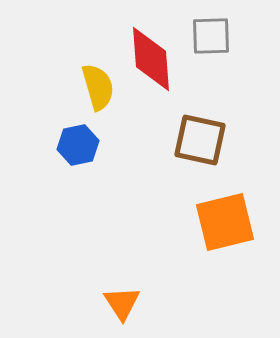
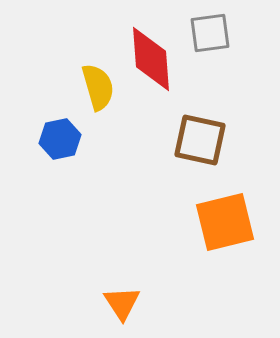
gray square: moved 1 px left, 3 px up; rotated 6 degrees counterclockwise
blue hexagon: moved 18 px left, 6 px up
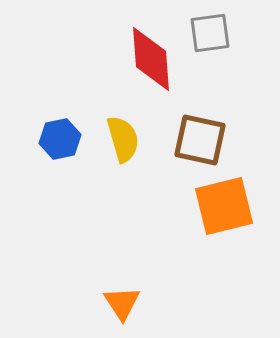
yellow semicircle: moved 25 px right, 52 px down
orange square: moved 1 px left, 16 px up
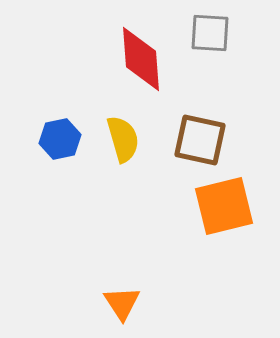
gray square: rotated 12 degrees clockwise
red diamond: moved 10 px left
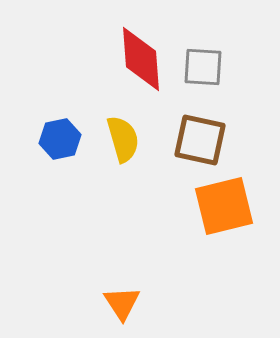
gray square: moved 7 px left, 34 px down
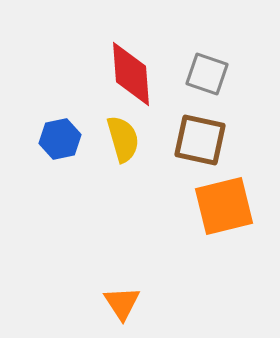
red diamond: moved 10 px left, 15 px down
gray square: moved 4 px right, 7 px down; rotated 15 degrees clockwise
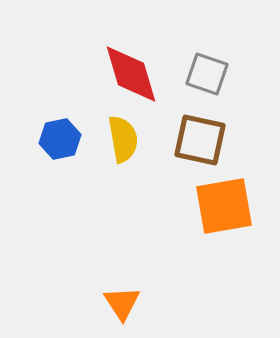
red diamond: rotated 12 degrees counterclockwise
yellow semicircle: rotated 6 degrees clockwise
orange square: rotated 4 degrees clockwise
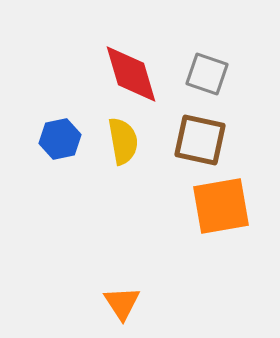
yellow semicircle: moved 2 px down
orange square: moved 3 px left
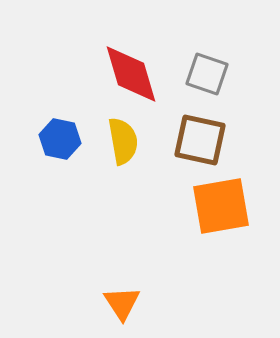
blue hexagon: rotated 24 degrees clockwise
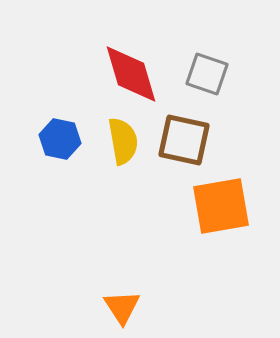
brown square: moved 16 px left
orange triangle: moved 4 px down
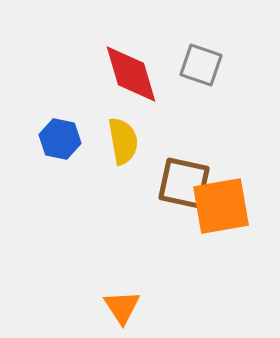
gray square: moved 6 px left, 9 px up
brown square: moved 43 px down
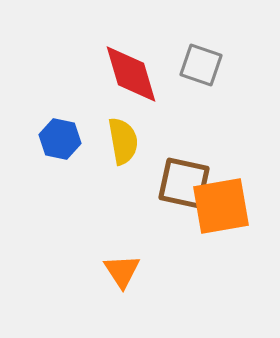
orange triangle: moved 36 px up
